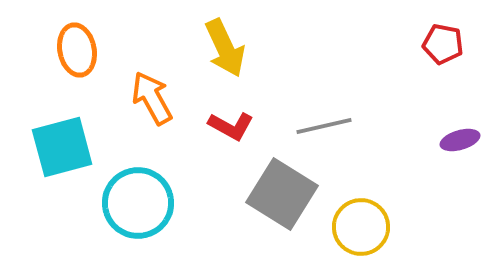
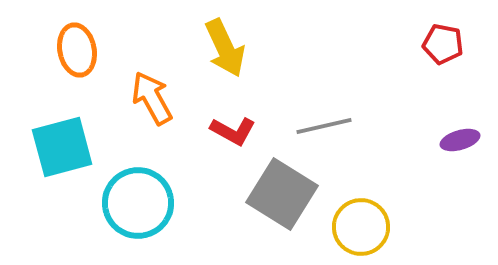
red L-shape: moved 2 px right, 5 px down
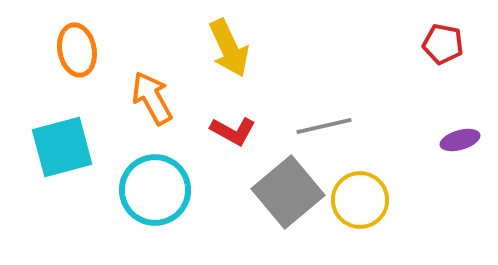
yellow arrow: moved 4 px right
gray square: moved 6 px right, 2 px up; rotated 18 degrees clockwise
cyan circle: moved 17 px right, 13 px up
yellow circle: moved 1 px left, 27 px up
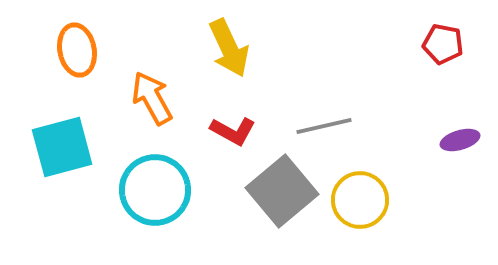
gray square: moved 6 px left, 1 px up
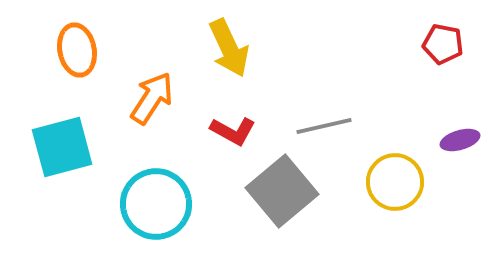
orange arrow: rotated 62 degrees clockwise
cyan circle: moved 1 px right, 14 px down
yellow circle: moved 35 px right, 18 px up
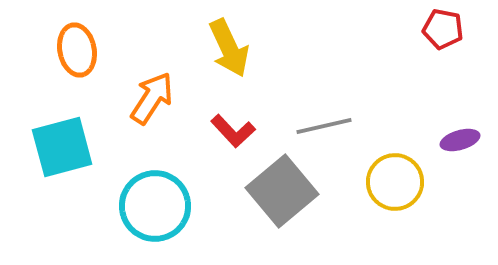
red pentagon: moved 15 px up
red L-shape: rotated 18 degrees clockwise
cyan circle: moved 1 px left, 2 px down
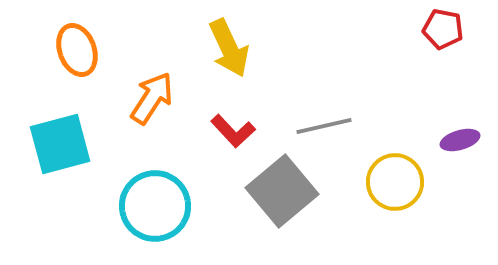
orange ellipse: rotated 9 degrees counterclockwise
cyan square: moved 2 px left, 3 px up
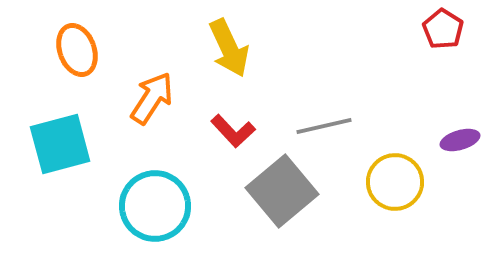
red pentagon: rotated 21 degrees clockwise
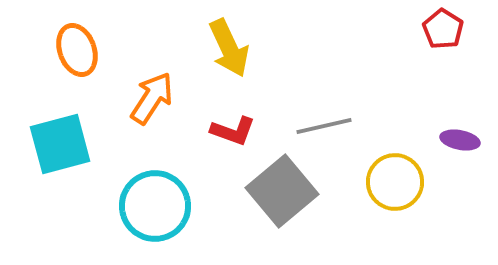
red L-shape: rotated 27 degrees counterclockwise
purple ellipse: rotated 27 degrees clockwise
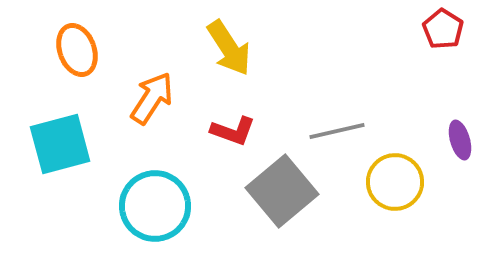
yellow arrow: rotated 8 degrees counterclockwise
gray line: moved 13 px right, 5 px down
purple ellipse: rotated 63 degrees clockwise
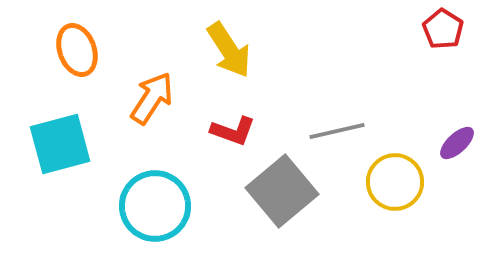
yellow arrow: moved 2 px down
purple ellipse: moved 3 px left, 3 px down; rotated 63 degrees clockwise
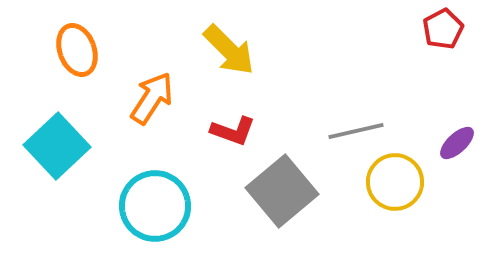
red pentagon: rotated 12 degrees clockwise
yellow arrow: rotated 12 degrees counterclockwise
gray line: moved 19 px right
cyan square: moved 3 px left, 2 px down; rotated 28 degrees counterclockwise
